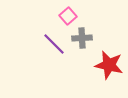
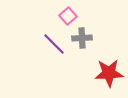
red star: moved 8 px down; rotated 16 degrees counterclockwise
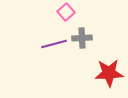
pink square: moved 2 px left, 4 px up
purple line: rotated 60 degrees counterclockwise
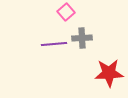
purple line: rotated 10 degrees clockwise
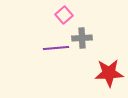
pink square: moved 2 px left, 3 px down
purple line: moved 2 px right, 4 px down
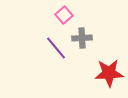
purple line: rotated 55 degrees clockwise
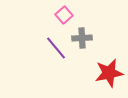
red star: rotated 8 degrees counterclockwise
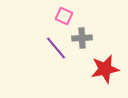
pink square: moved 1 px down; rotated 24 degrees counterclockwise
red star: moved 4 px left, 4 px up
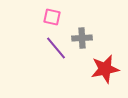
pink square: moved 12 px left, 1 px down; rotated 12 degrees counterclockwise
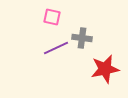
gray cross: rotated 12 degrees clockwise
purple line: rotated 75 degrees counterclockwise
